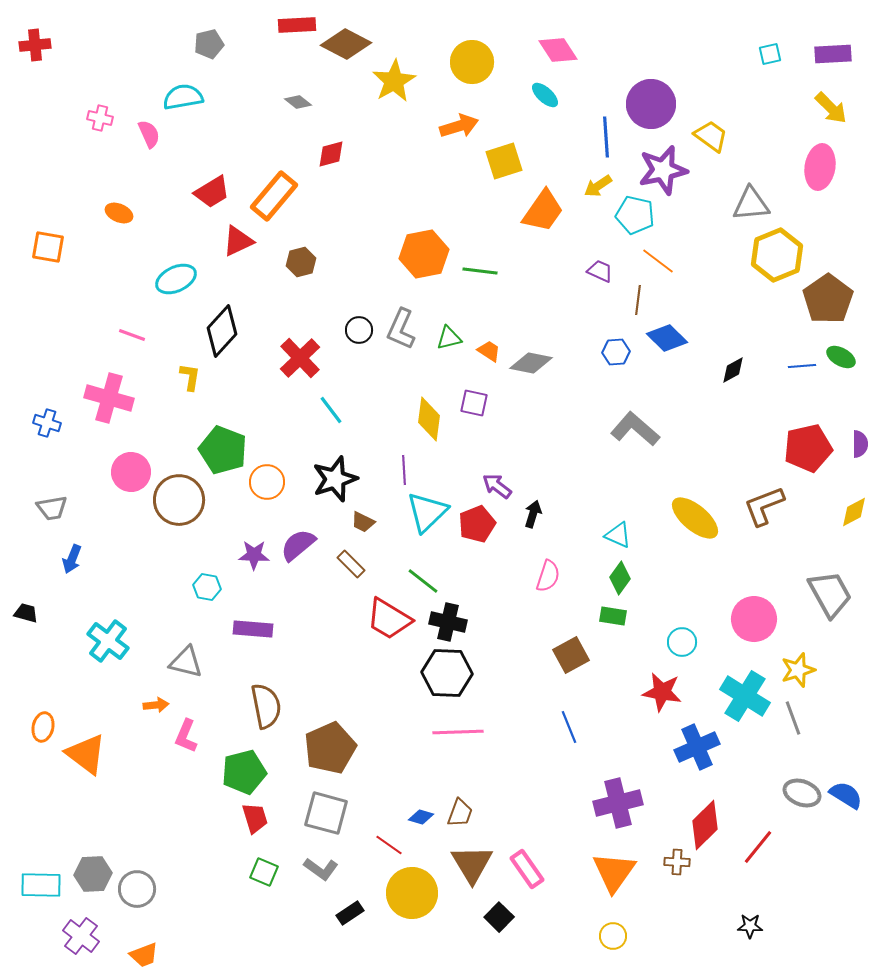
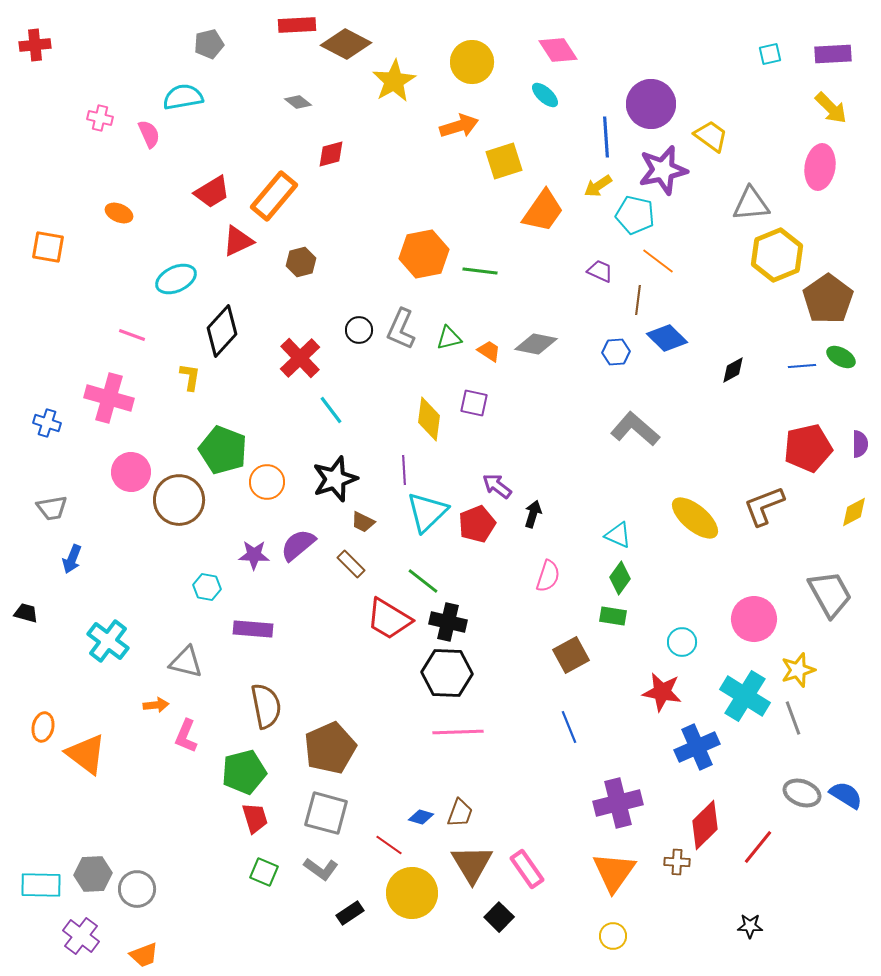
gray diamond at (531, 363): moved 5 px right, 19 px up
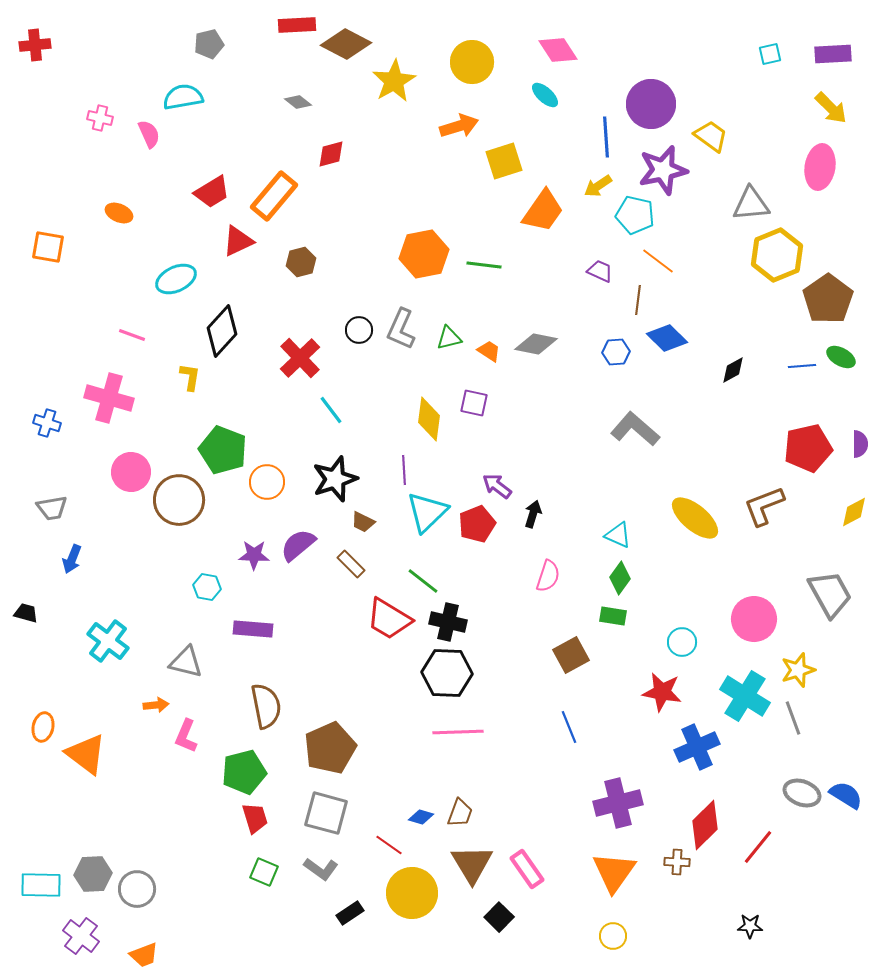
green line at (480, 271): moved 4 px right, 6 px up
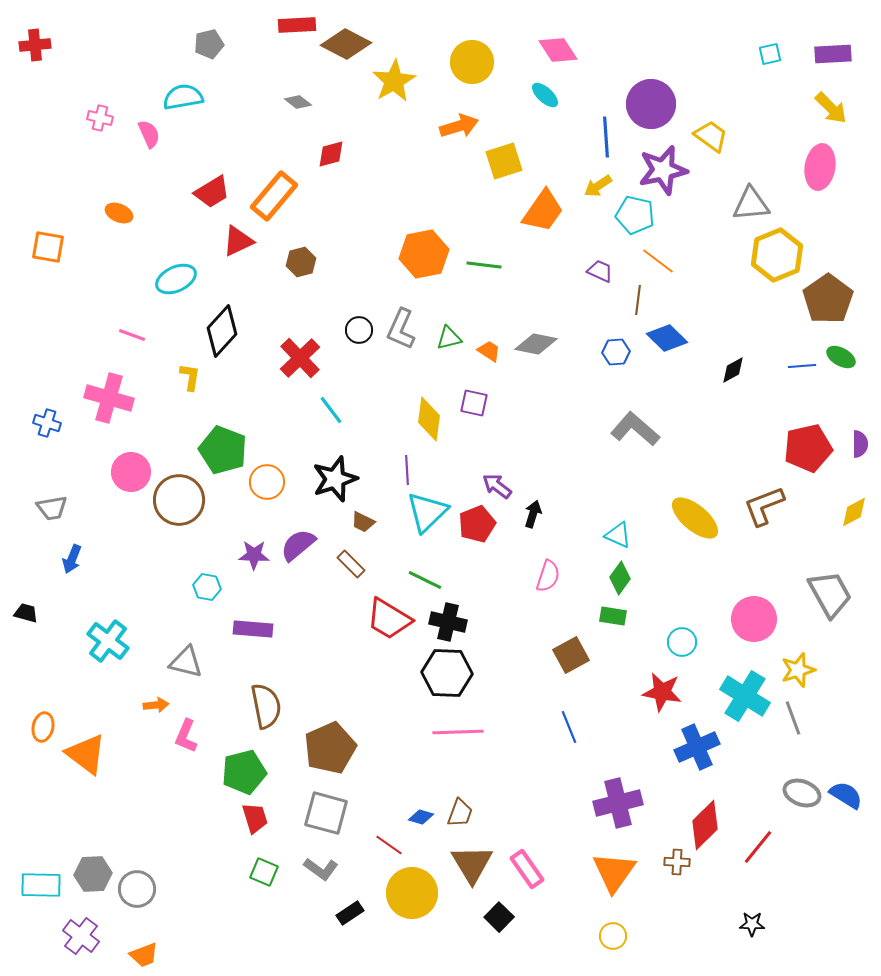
purple line at (404, 470): moved 3 px right
green line at (423, 581): moved 2 px right, 1 px up; rotated 12 degrees counterclockwise
black star at (750, 926): moved 2 px right, 2 px up
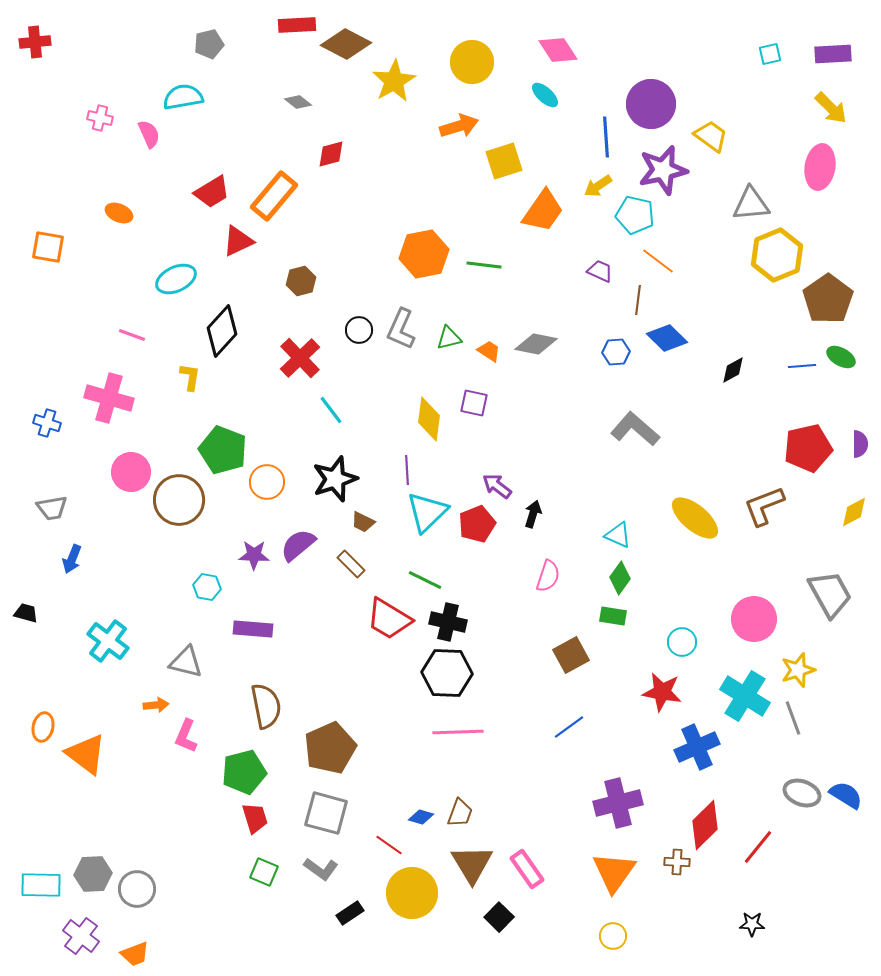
red cross at (35, 45): moved 3 px up
brown hexagon at (301, 262): moved 19 px down
blue line at (569, 727): rotated 76 degrees clockwise
orange trapezoid at (144, 955): moved 9 px left, 1 px up
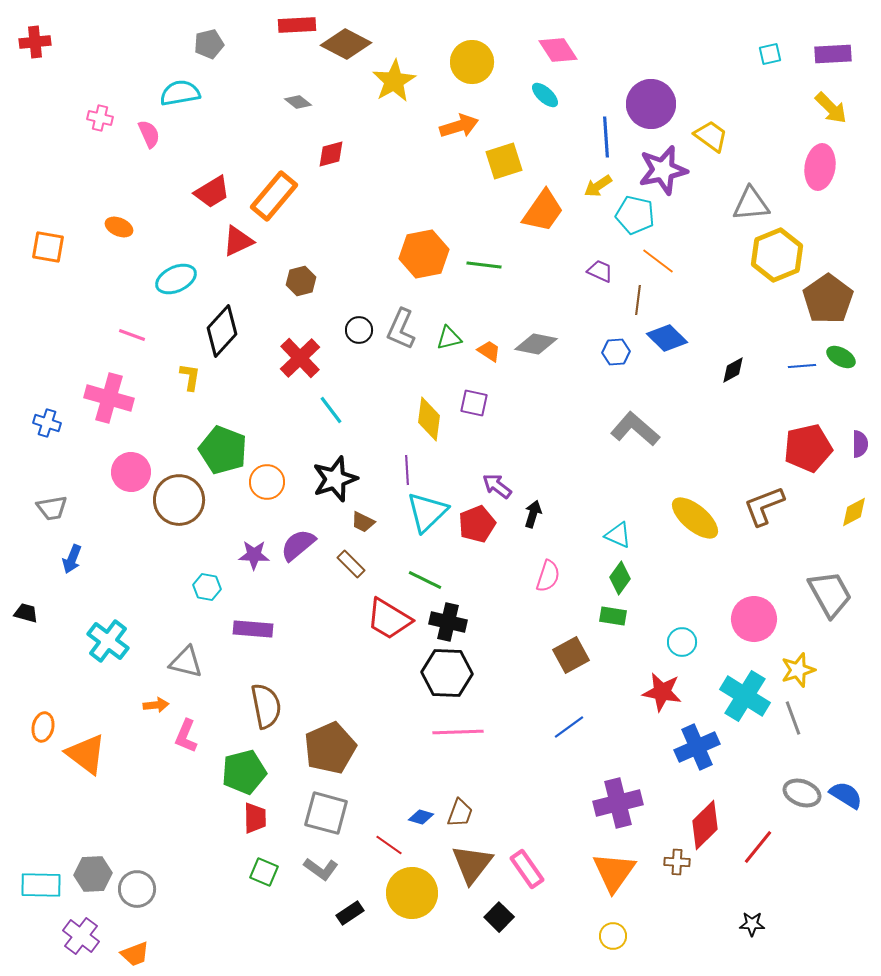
cyan semicircle at (183, 97): moved 3 px left, 4 px up
orange ellipse at (119, 213): moved 14 px down
red trapezoid at (255, 818): rotated 16 degrees clockwise
brown triangle at (472, 864): rotated 9 degrees clockwise
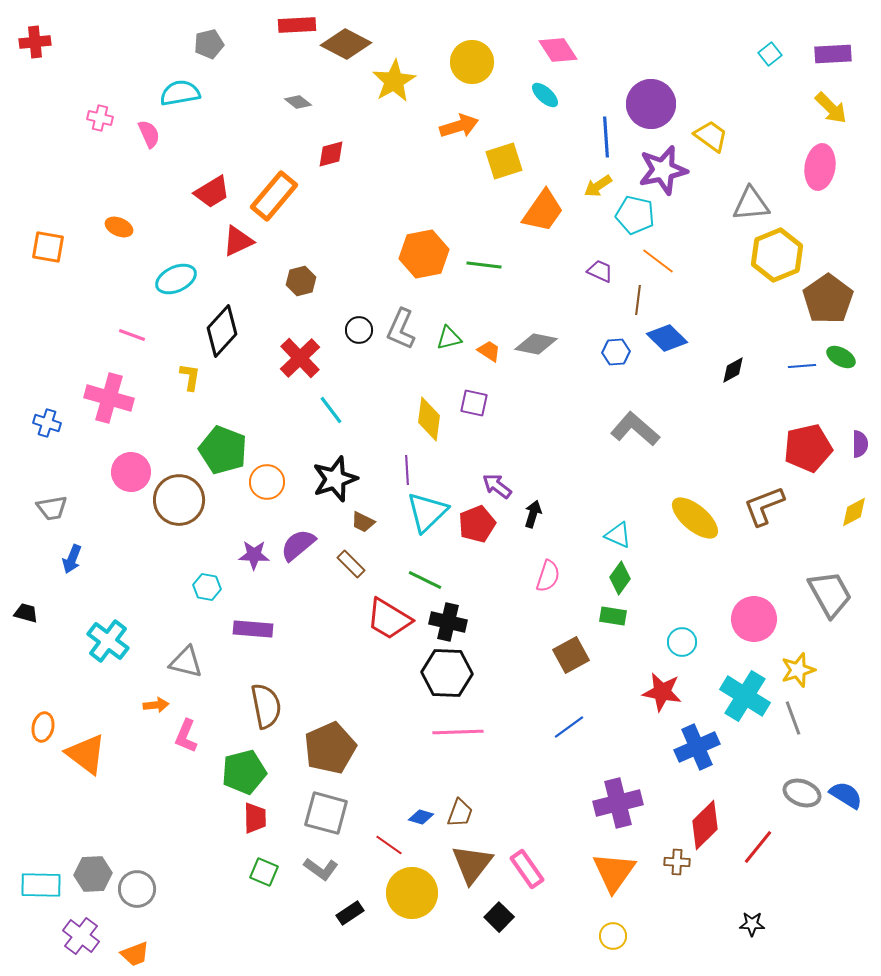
cyan square at (770, 54): rotated 25 degrees counterclockwise
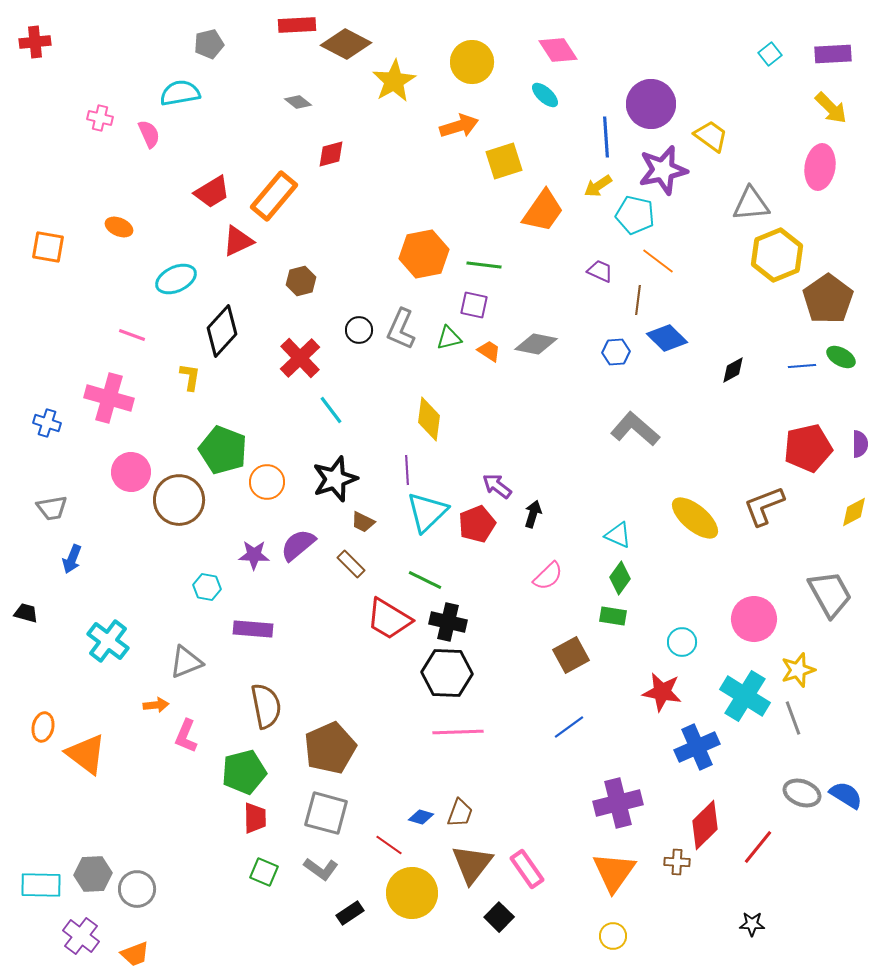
purple square at (474, 403): moved 98 px up
pink semicircle at (548, 576): rotated 28 degrees clockwise
gray triangle at (186, 662): rotated 36 degrees counterclockwise
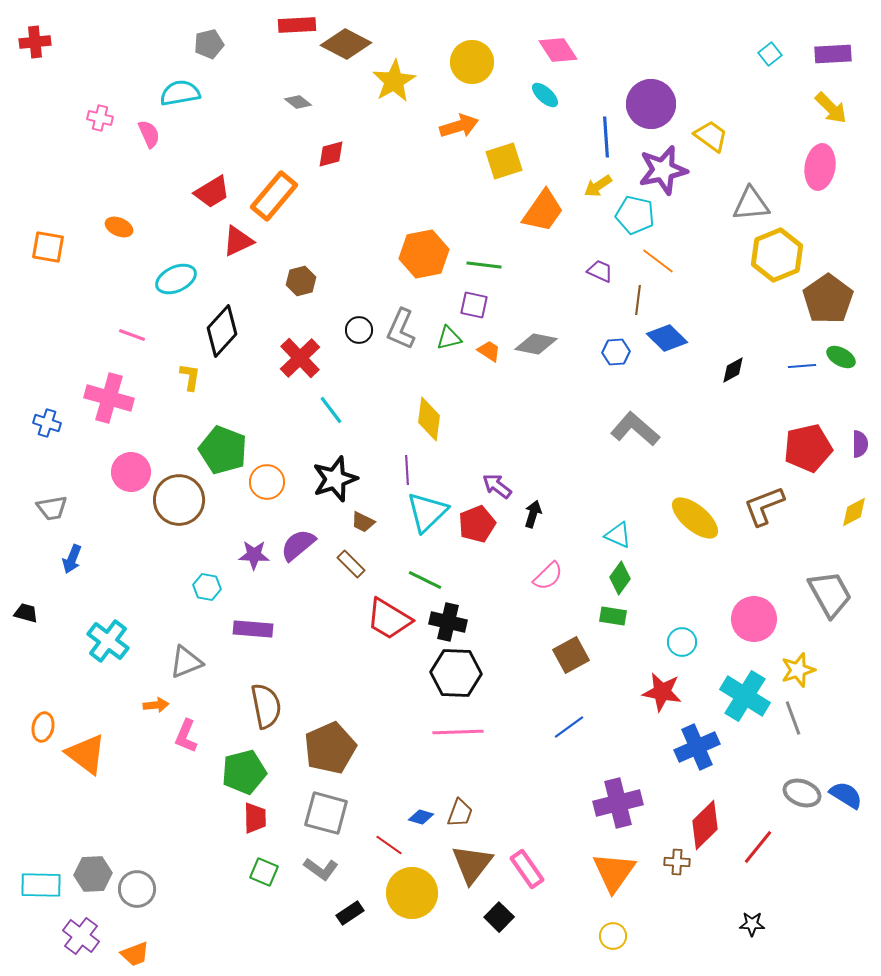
black hexagon at (447, 673): moved 9 px right
